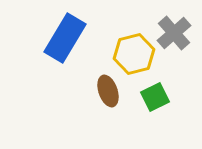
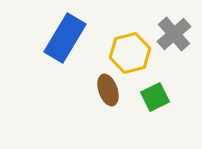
gray cross: moved 1 px down
yellow hexagon: moved 4 px left, 1 px up
brown ellipse: moved 1 px up
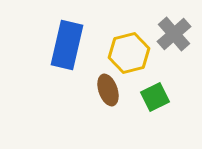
blue rectangle: moved 2 px right, 7 px down; rotated 18 degrees counterclockwise
yellow hexagon: moved 1 px left
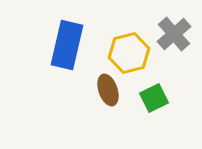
green square: moved 1 px left, 1 px down
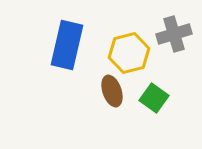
gray cross: rotated 24 degrees clockwise
brown ellipse: moved 4 px right, 1 px down
green square: rotated 28 degrees counterclockwise
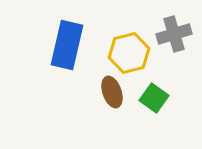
brown ellipse: moved 1 px down
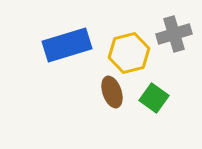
blue rectangle: rotated 60 degrees clockwise
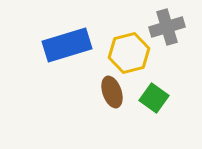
gray cross: moved 7 px left, 7 px up
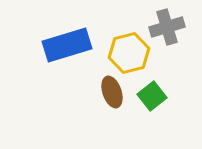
green square: moved 2 px left, 2 px up; rotated 16 degrees clockwise
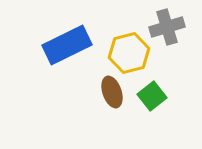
blue rectangle: rotated 9 degrees counterclockwise
